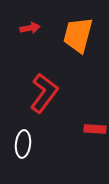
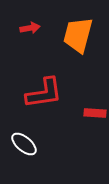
red L-shape: rotated 45 degrees clockwise
red rectangle: moved 16 px up
white ellipse: moved 1 px right; rotated 56 degrees counterclockwise
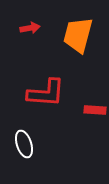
red L-shape: moved 2 px right; rotated 12 degrees clockwise
red rectangle: moved 3 px up
white ellipse: rotated 32 degrees clockwise
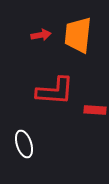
red arrow: moved 11 px right, 7 px down
orange trapezoid: rotated 9 degrees counterclockwise
red L-shape: moved 9 px right, 2 px up
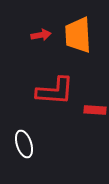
orange trapezoid: rotated 9 degrees counterclockwise
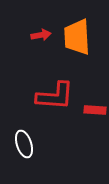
orange trapezoid: moved 1 px left, 2 px down
red L-shape: moved 5 px down
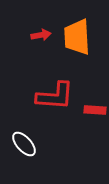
white ellipse: rotated 24 degrees counterclockwise
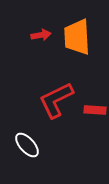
red L-shape: moved 1 px right, 4 px down; rotated 150 degrees clockwise
white ellipse: moved 3 px right, 1 px down
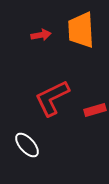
orange trapezoid: moved 4 px right, 7 px up
red L-shape: moved 4 px left, 2 px up
red rectangle: rotated 20 degrees counterclockwise
